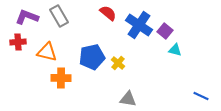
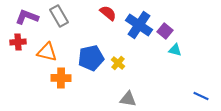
blue pentagon: moved 1 px left, 1 px down
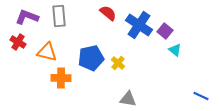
gray rectangle: rotated 25 degrees clockwise
red cross: rotated 35 degrees clockwise
cyan triangle: rotated 24 degrees clockwise
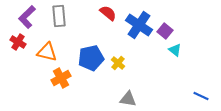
purple L-shape: rotated 65 degrees counterclockwise
orange cross: rotated 30 degrees counterclockwise
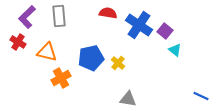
red semicircle: rotated 30 degrees counterclockwise
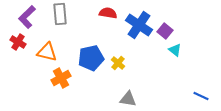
gray rectangle: moved 1 px right, 2 px up
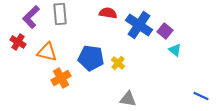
purple L-shape: moved 4 px right
blue pentagon: rotated 20 degrees clockwise
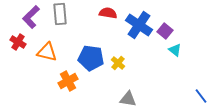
orange cross: moved 7 px right, 3 px down
blue line: rotated 28 degrees clockwise
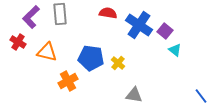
gray triangle: moved 6 px right, 4 px up
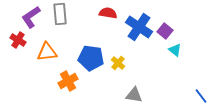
purple L-shape: rotated 10 degrees clockwise
blue cross: moved 2 px down
red cross: moved 2 px up
orange triangle: rotated 20 degrees counterclockwise
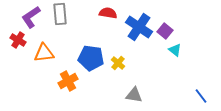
orange triangle: moved 3 px left, 1 px down
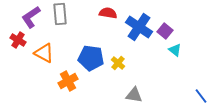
orange triangle: rotated 35 degrees clockwise
